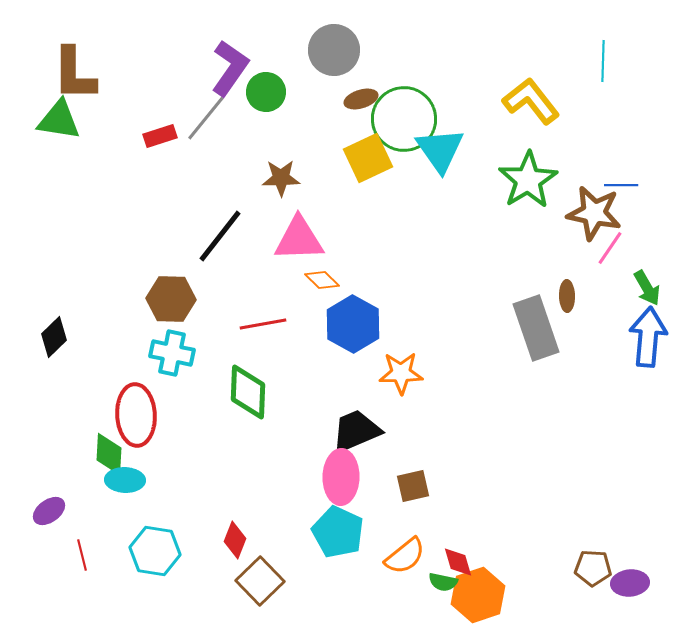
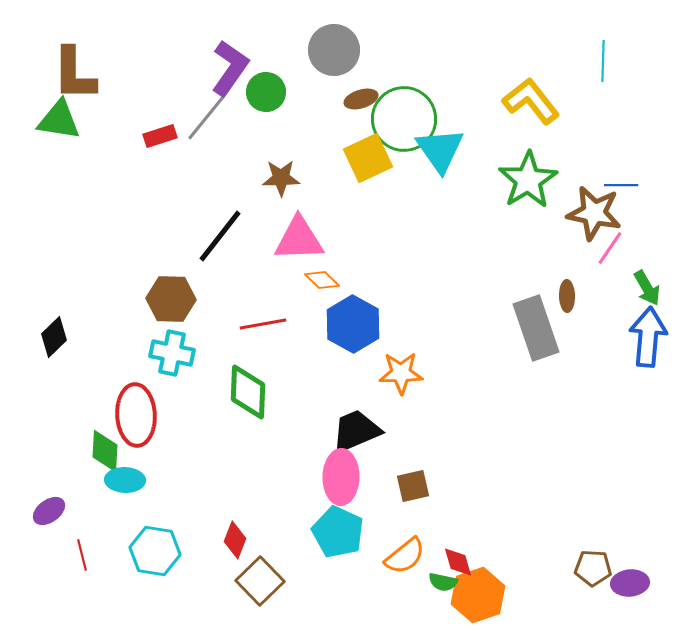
green diamond at (109, 454): moved 4 px left, 3 px up
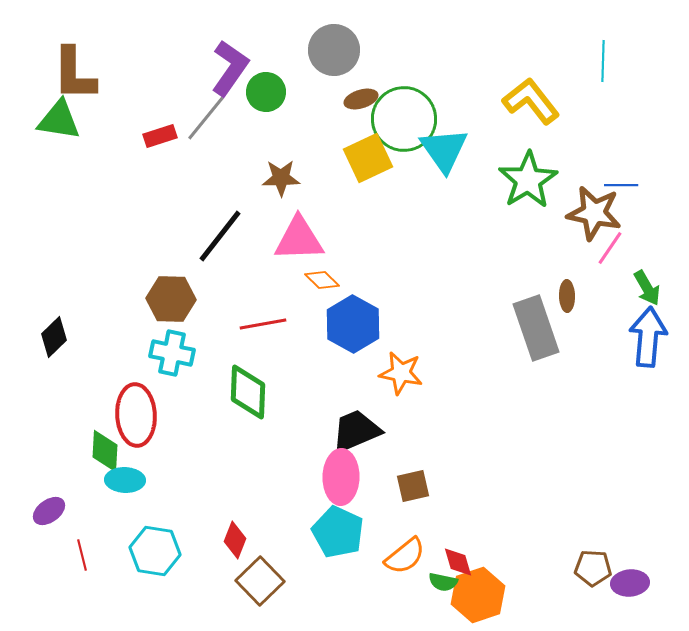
cyan triangle at (440, 150): moved 4 px right
orange star at (401, 373): rotated 12 degrees clockwise
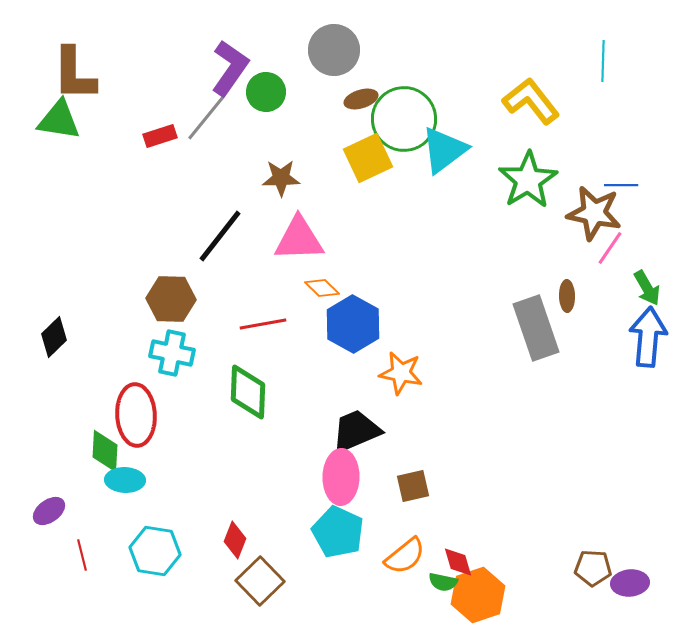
cyan triangle at (444, 150): rotated 28 degrees clockwise
orange diamond at (322, 280): moved 8 px down
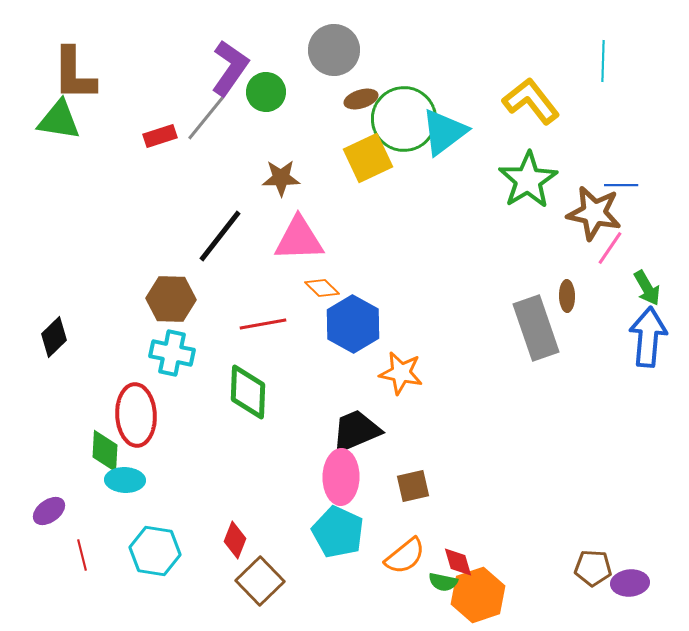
cyan triangle at (444, 150): moved 18 px up
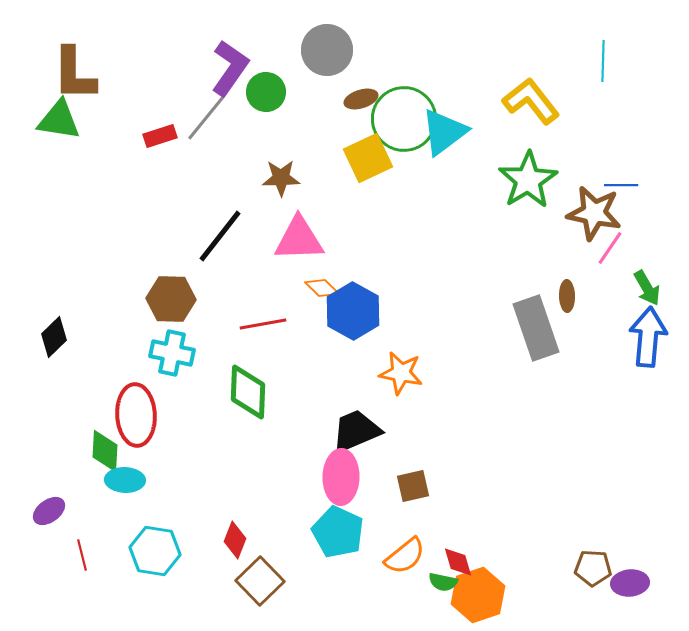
gray circle at (334, 50): moved 7 px left
blue hexagon at (353, 324): moved 13 px up
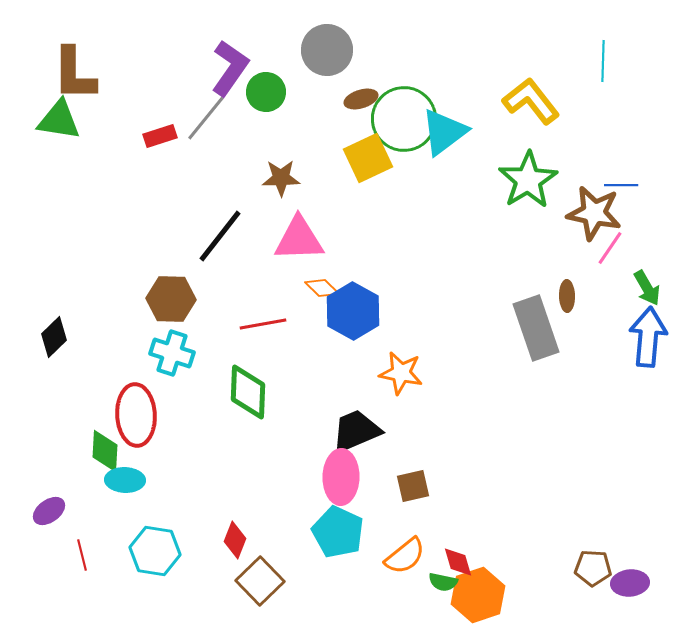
cyan cross at (172, 353): rotated 6 degrees clockwise
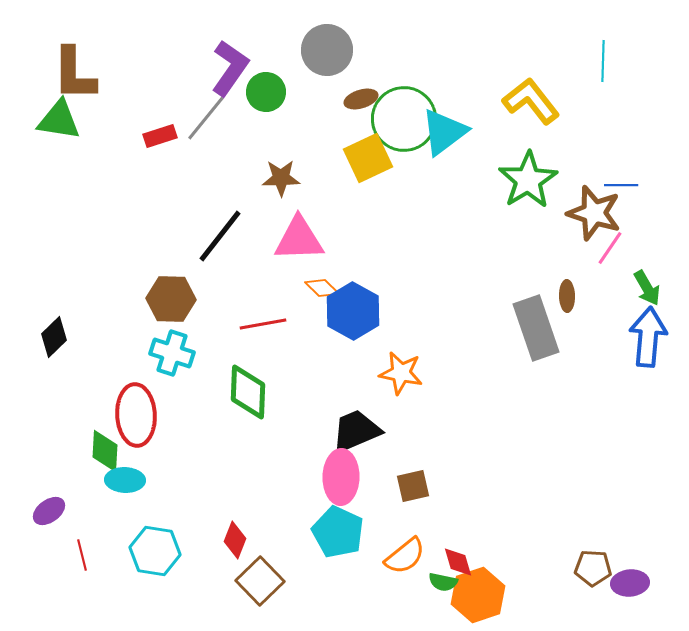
brown star at (594, 213): rotated 6 degrees clockwise
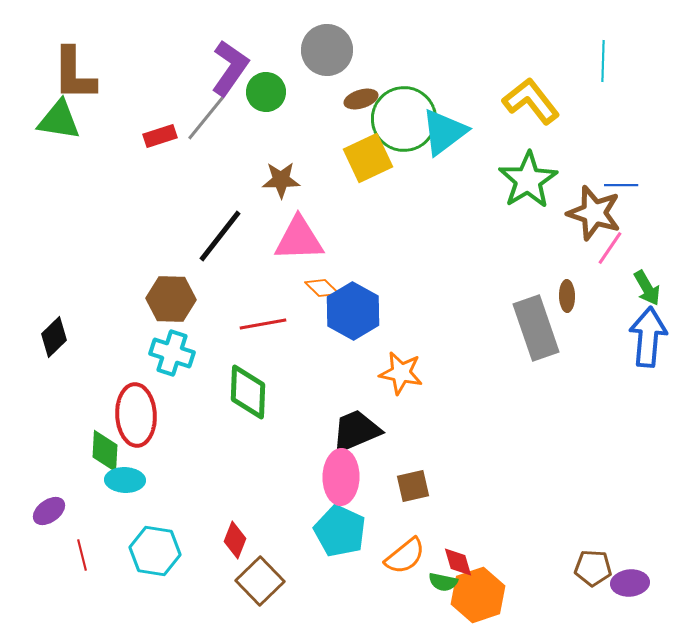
brown star at (281, 178): moved 2 px down
cyan pentagon at (338, 532): moved 2 px right, 1 px up
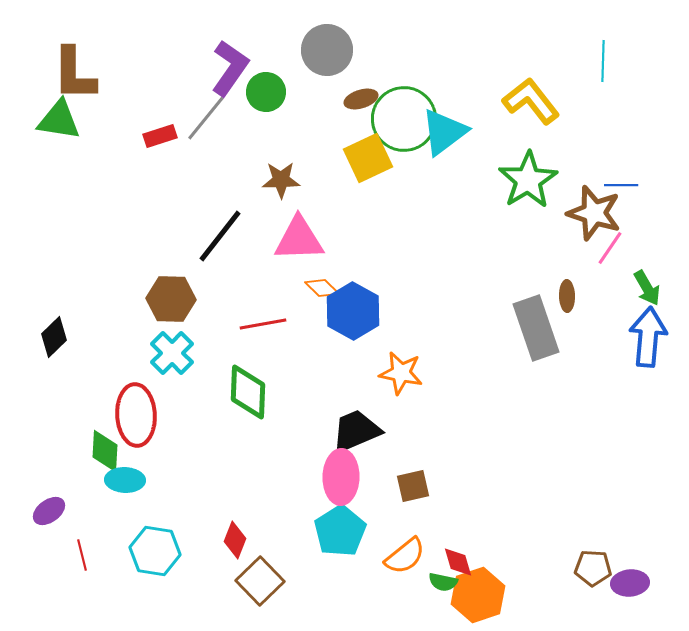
cyan cross at (172, 353): rotated 27 degrees clockwise
cyan pentagon at (340, 531): rotated 15 degrees clockwise
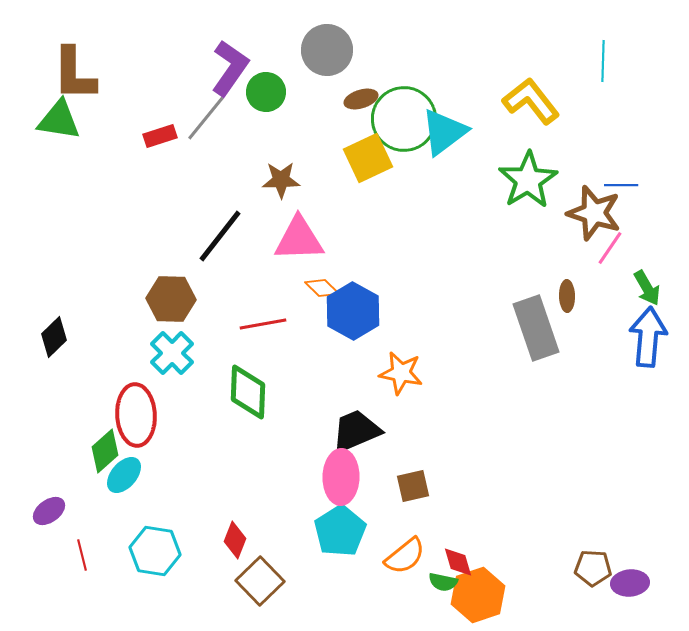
green diamond at (105, 451): rotated 45 degrees clockwise
cyan ellipse at (125, 480): moved 1 px left, 5 px up; rotated 51 degrees counterclockwise
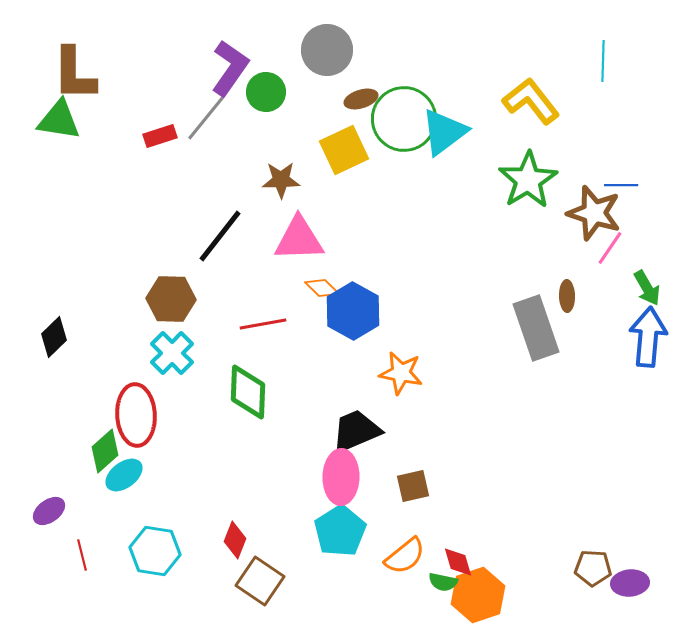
yellow square at (368, 158): moved 24 px left, 8 px up
cyan ellipse at (124, 475): rotated 12 degrees clockwise
brown square at (260, 581): rotated 12 degrees counterclockwise
